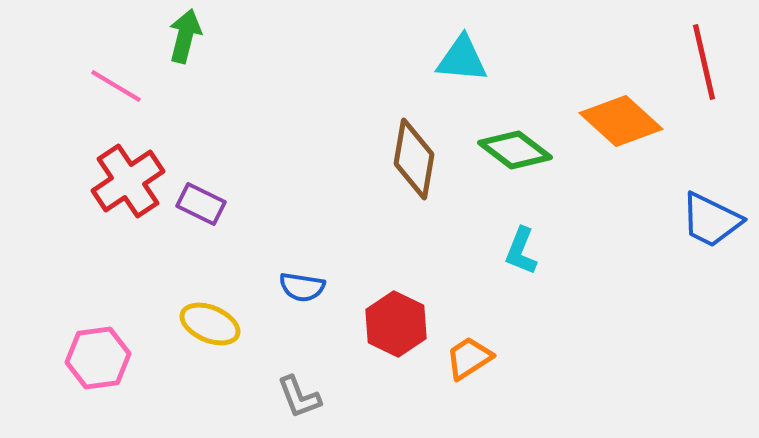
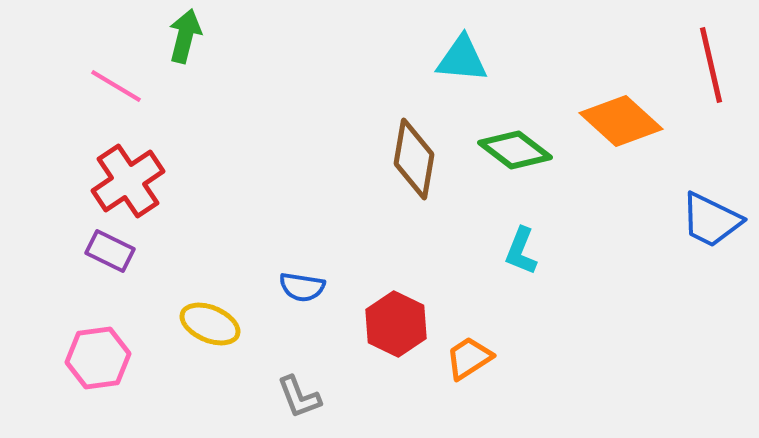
red line: moved 7 px right, 3 px down
purple rectangle: moved 91 px left, 47 px down
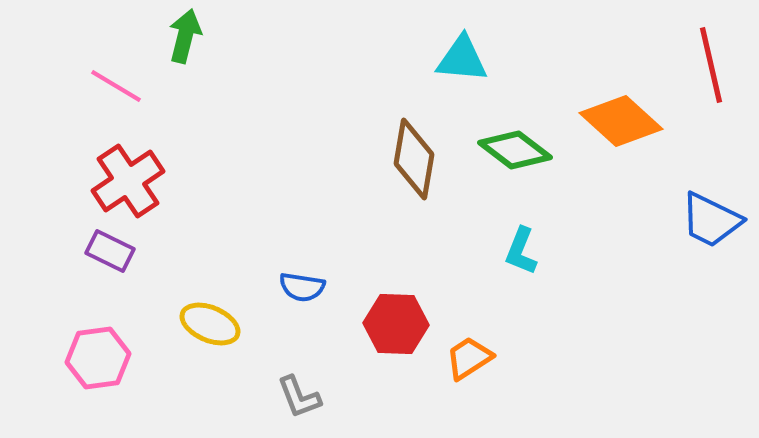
red hexagon: rotated 24 degrees counterclockwise
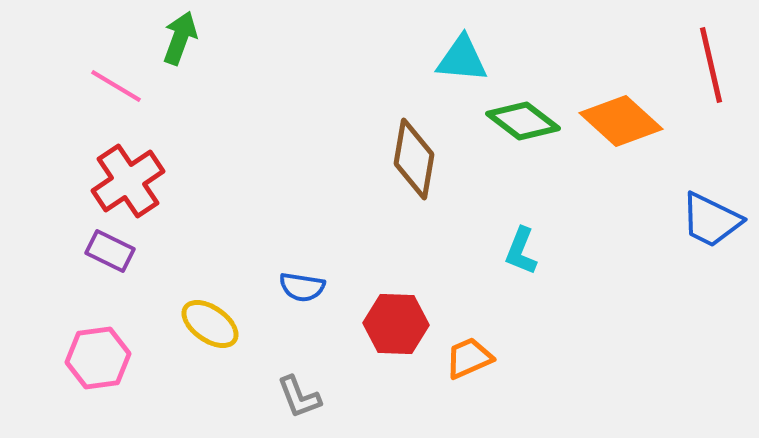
green arrow: moved 5 px left, 2 px down; rotated 6 degrees clockwise
green diamond: moved 8 px right, 29 px up
yellow ellipse: rotated 12 degrees clockwise
orange trapezoid: rotated 9 degrees clockwise
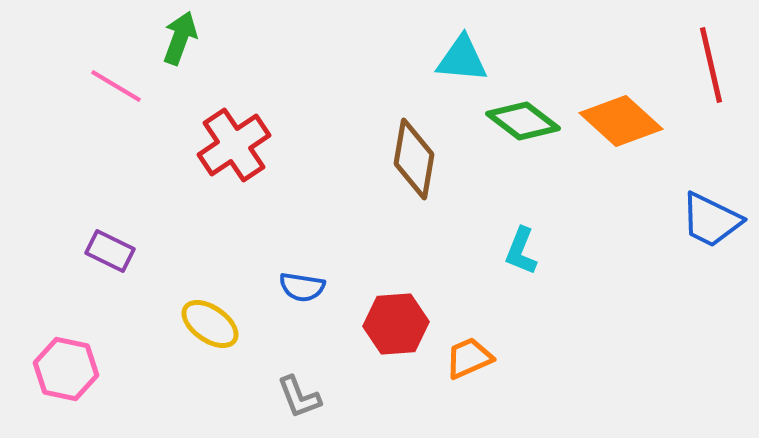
red cross: moved 106 px right, 36 px up
red hexagon: rotated 6 degrees counterclockwise
pink hexagon: moved 32 px left, 11 px down; rotated 20 degrees clockwise
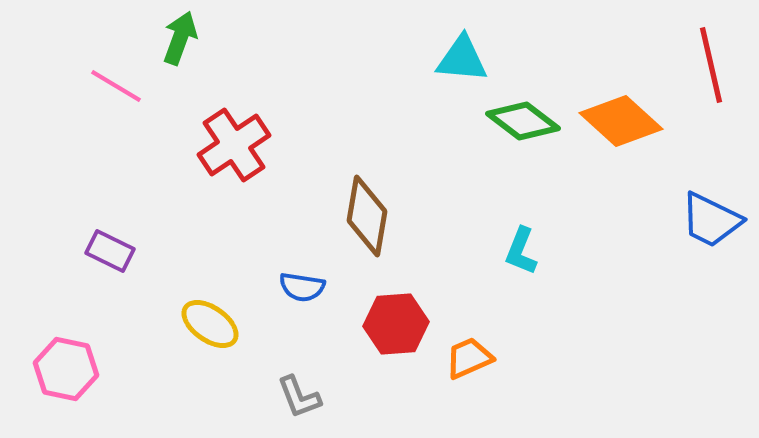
brown diamond: moved 47 px left, 57 px down
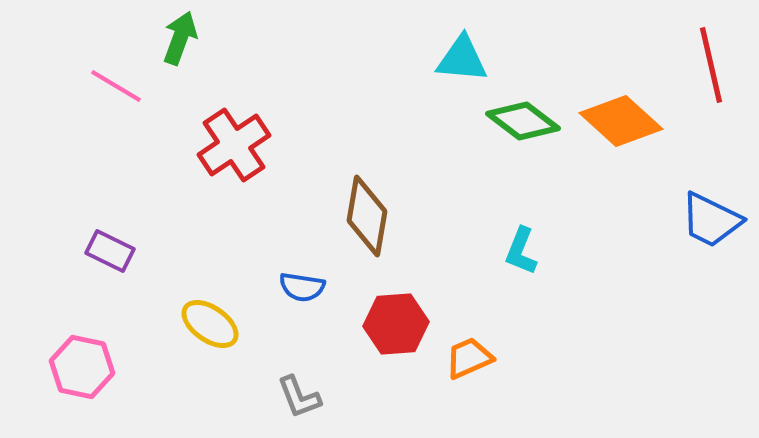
pink hexagon: moved 16 px right, 2 px up
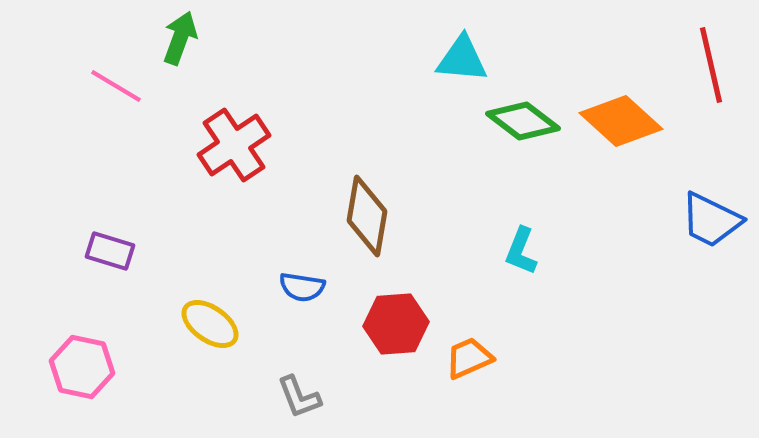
purple rectangle: rotated 9 degrees counterclockwise
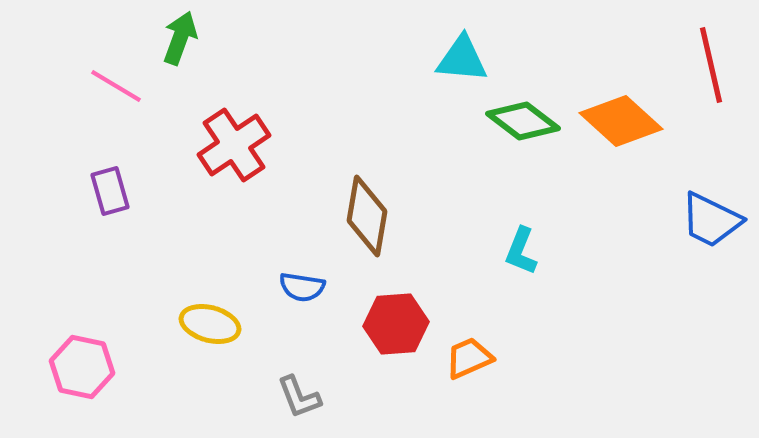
purple rectangle: moved 60 px up; rotated 57 degrees clockwise
yellow ellipse: rotated 20 degrees counterclockwise
